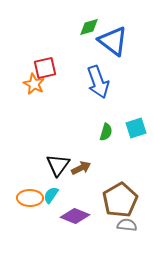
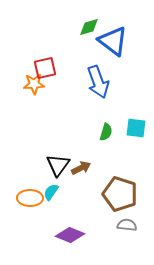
orange star: rotated 30 degrees counterclockwise
cyan square: rotated 25 degrees clockwise
cyan semicircle: moved 3 px up
brown pentagon: moved 6 px up; rotated 24 degrees counterclockwise
purple diamond: moved 5 px left, 19 px down
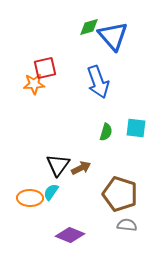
blue triangle: moved 5 px up; rotated 12 degrees clockwise
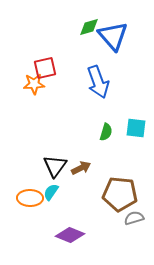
black triangle: moved 3 px left, 1 px down
brown pentagon: rotated 12 degrees counterclockwise
gray semicircle: moved 7 px right, 7 px up; rotated 24 degrees counterclockwise
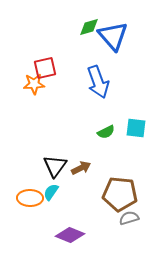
green semicircle: rotated 48 degrees clockwise
gray semicircle: moved 5 px left
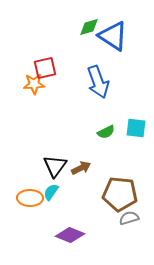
blue triangle: rotated 16 degrees counterclockwise
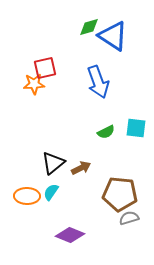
black triangle: moved 2 px left, 3 px up; rotated 15 degrees clockwise
orange ellipse: moved 3 px left, 2 px up
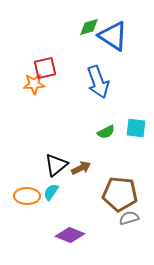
black triangle: moved 3 px right, 2 px down
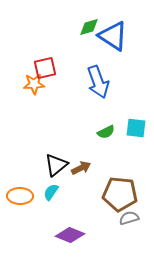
orange ellipse: moved 7 px left
